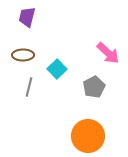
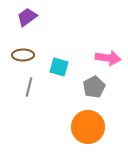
purple trapezoid: rotated 40 degrees clockwise
pink arrow: moved 5 px down; rotated 35 degrees counterclockwise
cyan square: moved 2 px right, 2 px up; rotated 30 degrees counterclockwise
orange circle: moved 9 px up
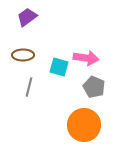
pink arrow: moved 22 px left
gray pentagon: rotated 20 degrees counterclockwise
orange circle: moved 4 px left, 2 px up
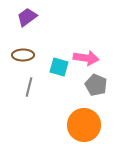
gray pentagon: moved 2 px right, 2 px up
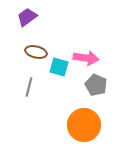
brown ellipse: moved 13 px right, 3 px up; rotated 15 degrees clockwise
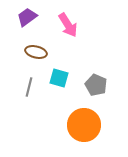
pink arrow: moved 18 px left, 33 px up; rotated 50 degrees clockwise
cyan square: moved 11 px down
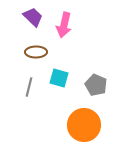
purple trapezoid: moved 6 px right; rotated 80 degrees clockwise
pink arrow: moved 4 px left; rotated 45 degrees clockwise
brown ellipse: rotated 15 degrees counterclockwise
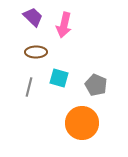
orange circle: moved 2 px left, 2 px up
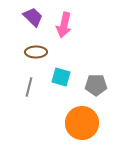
cyan square: moved 2 px right, 1 px up
gray pentagon: rotated 25 degrees counterclockwise
